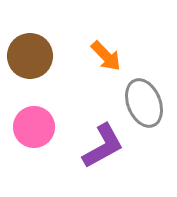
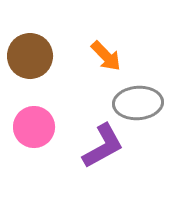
gray ellipse: moved 6 px left; rotated 72 degrees counterclockwise
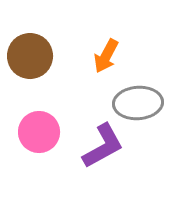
orange arrow: rotated 72 degrees clockwise
pink circle: moved 5 px right, 5 px down
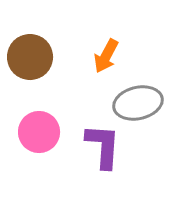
brown circle: moved 1 px down
gray ellipse: rotated 9 degrees counterclockwise
purple L-shape: rotated 57 degrees counterclockwise
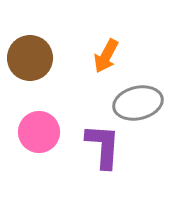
brown circle: moved 1 px down
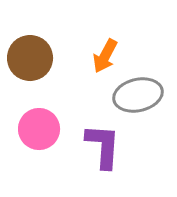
orange arrow: moved 1 px left
gray ellipse: moved 8 px up
pink circle: moved 3 px up
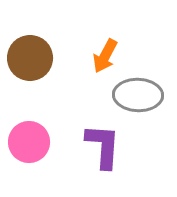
gray ellipse: rotated 15 degrees clockwise
pink circle: moved 10 px left, 13 px down
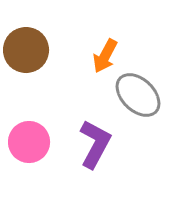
brown circle: moved 4 px left, 8 px up
gray ellipse: rotated 42 degrees clockwise
purple L-shape: moved 8 px left, 2 px up; rotated 24 degrees clockwise
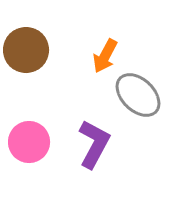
purple L-shape: moved 1 px left
